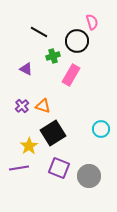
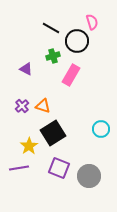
black line: moved 12 px right, 4 px up
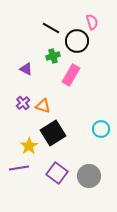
purple cross: moved 1 px right, 3 px up
purple square: moved 2 px left, 5 px down; rotated 15 degrees clockwise
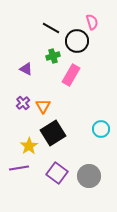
orange triangle: rotated 42 degrees clockwise
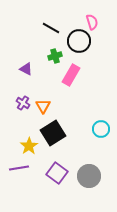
black circle: moved 2 px right
green cross: moved 2 px right
purple cross: rotated 16 degrees counterclockwise
